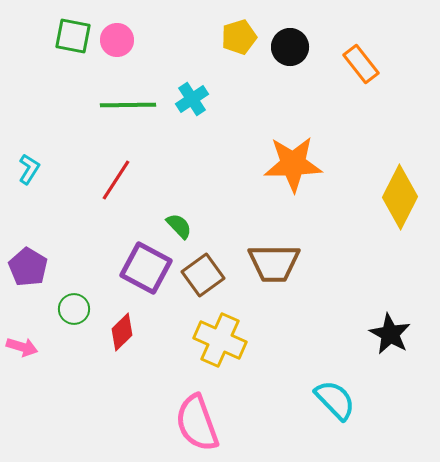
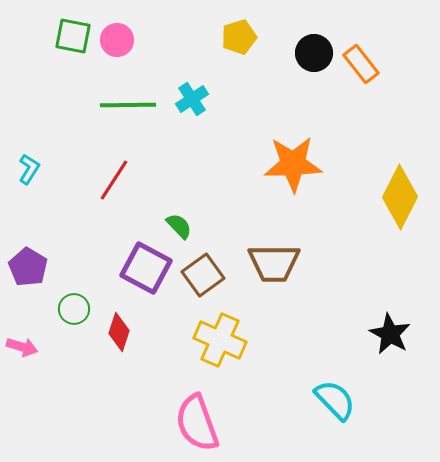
black circle: moved 24 px right, 6 px down
red line: moved 2 px left
red diamond: moved 3 px left; rotated 27 degrees counterclockwise
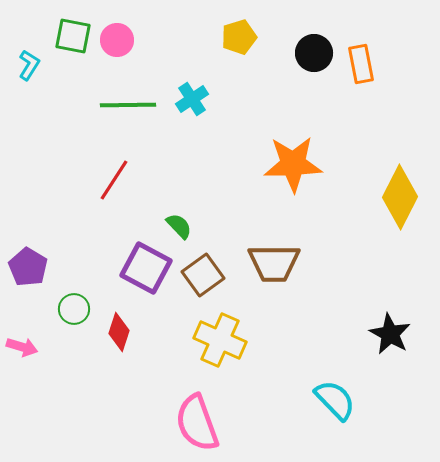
orange rectangle: rotated 27 degrees clockwise
cyan L-shape: moved 104 px up
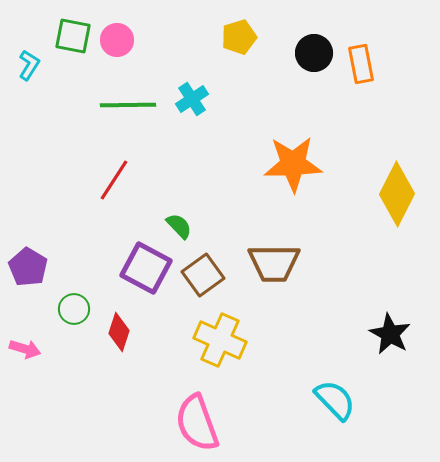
yellow diamond: moved 3 px left, 3 px up
pink arrow: moved 3 px right, 2 px down
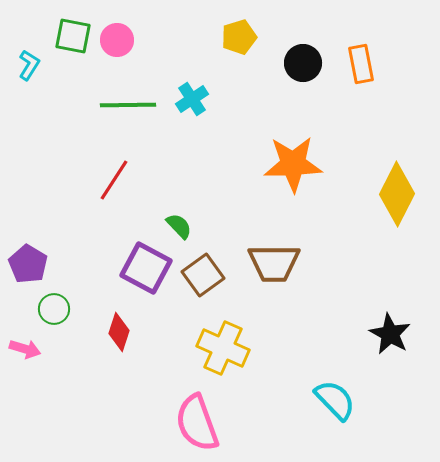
black circle: moved 11 px left, 10 px down
purple pentagon: moved 3 px up
green circle: moved 20 px left
yellow cross: moved 3 px right, 8 px down
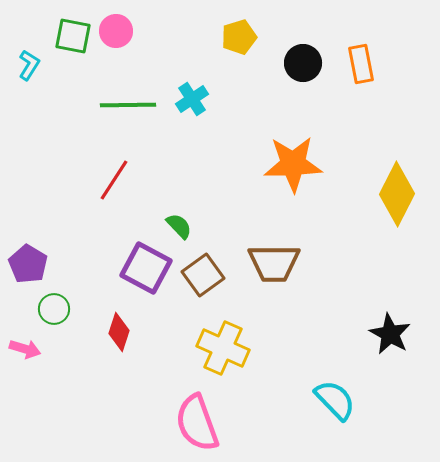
pink circle: moved 1 px left, 9 px up
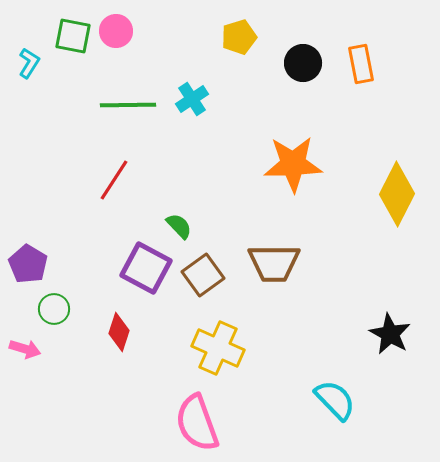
cyan L-shape: moved 2 px up
yellow cross: moved 5 px left
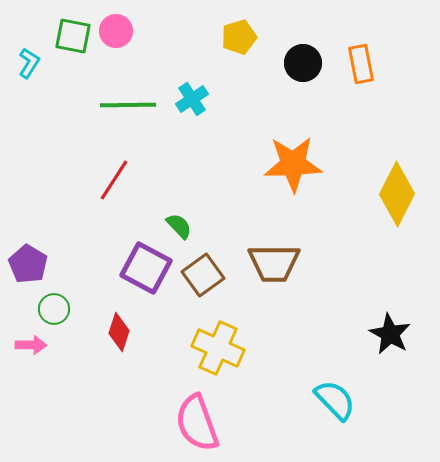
pink arrow: moved 6 px right, 4 px up; rotated 16 degrees counterclockwise
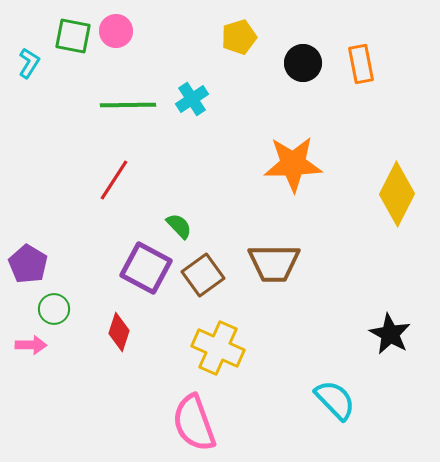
pink semicircle: moved 3 px left
